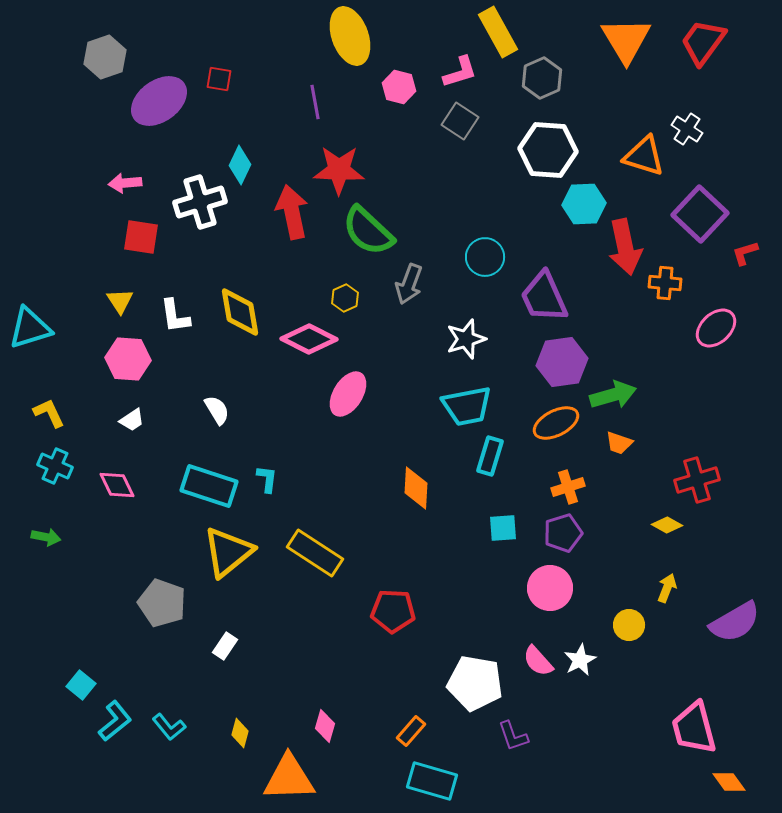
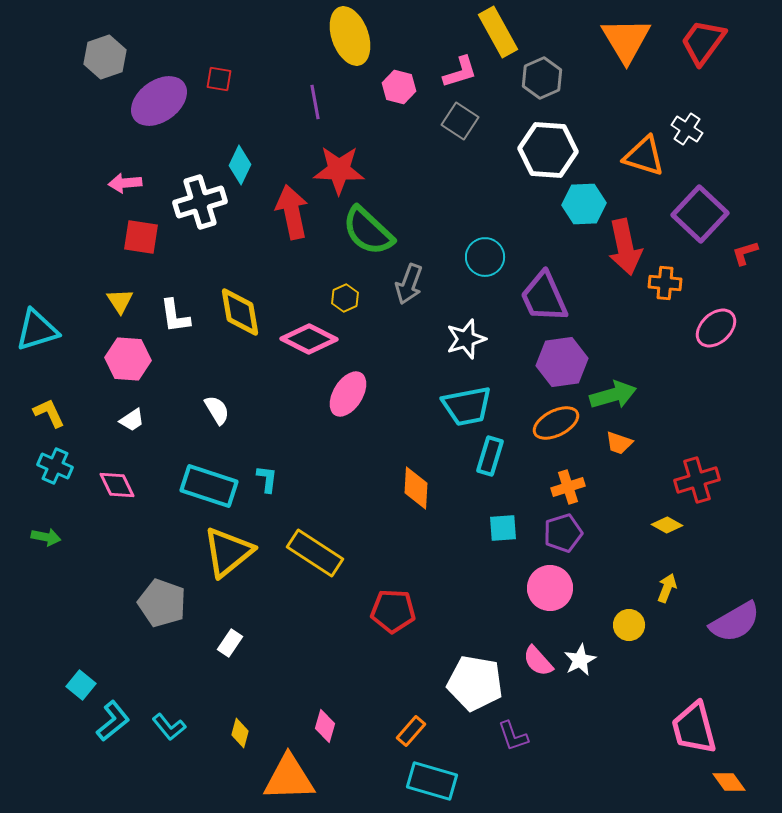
cyan triangle at (30, 328): moved 7 px right, 2 px down
white rectangle at (225, 646): moved 5 px right, 3 px up
cyan L-shape at (115, 721): moved 2 px left
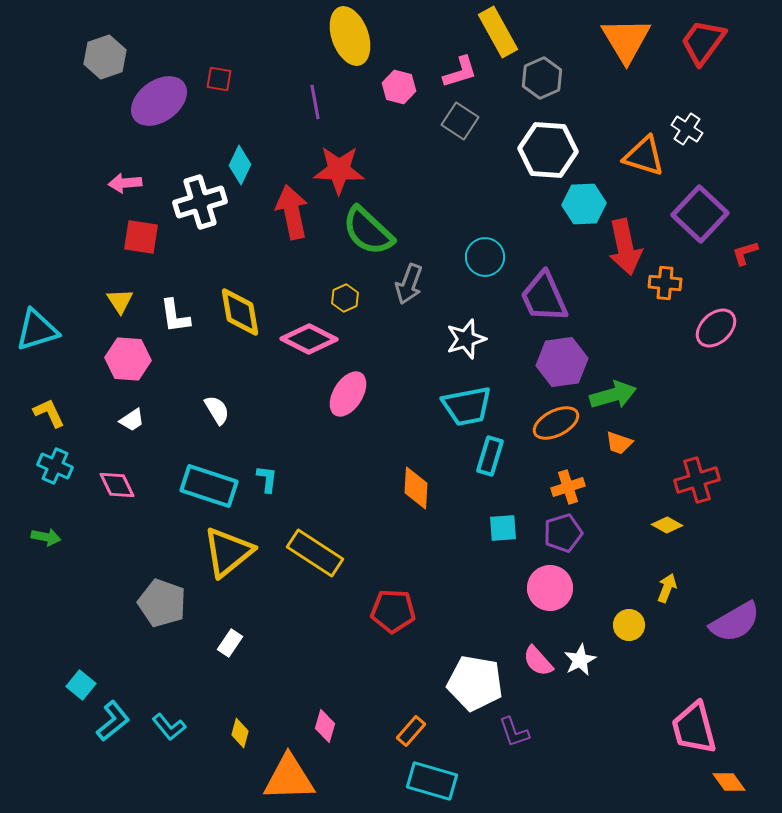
purple L-shape at (513, 736): moved 1 px right, 4 px up
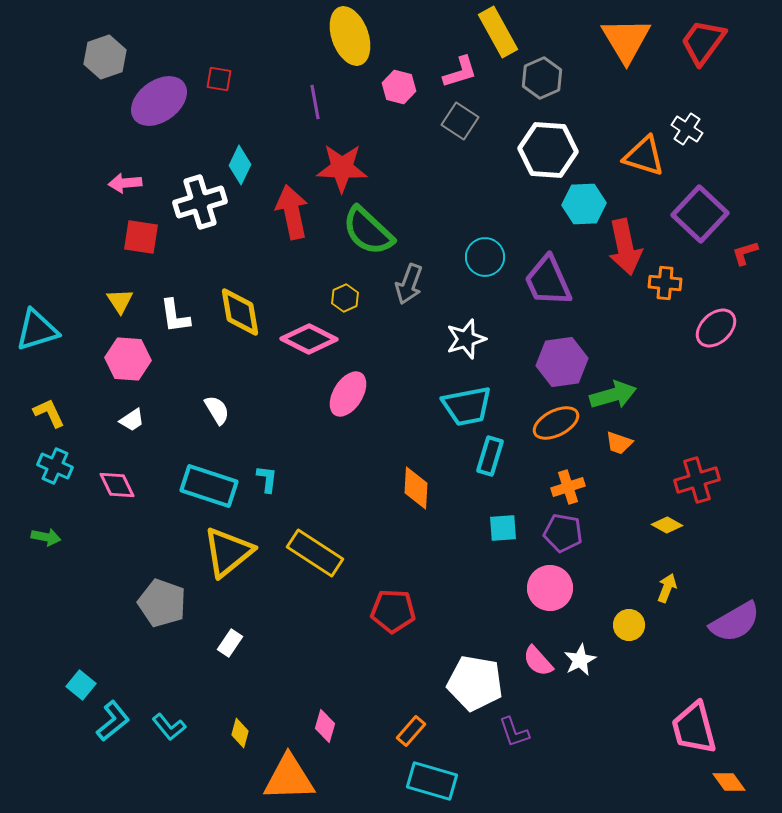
red star at (339, 170): moved 3 px right, 2 px up
purple trapezoid at (544, 297): moved 4 px right, 16 px up
purple pentagon at (563, 533): rotated 27 degrees clockwise
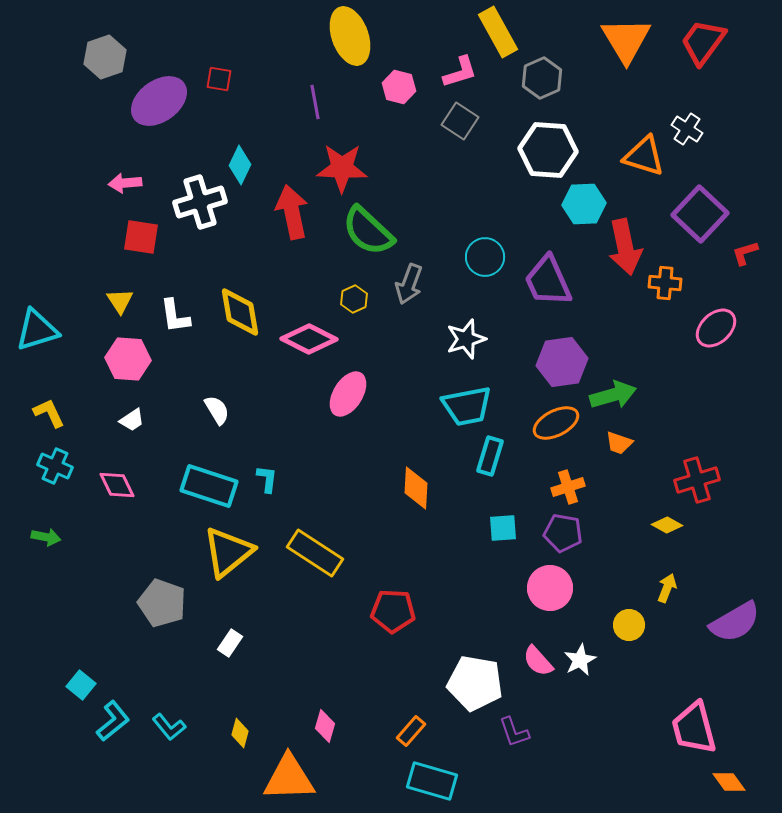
yellow hexagon at (345, 298): moved 9 px right, 1 px down
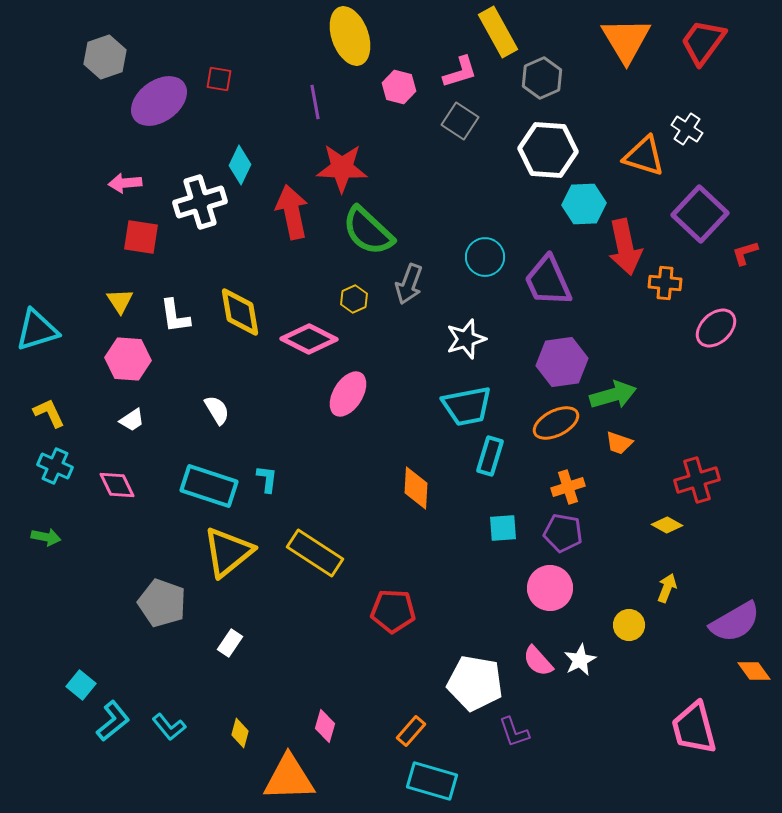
orange diamond at (729, 782): moved 25 px right, 111 px up
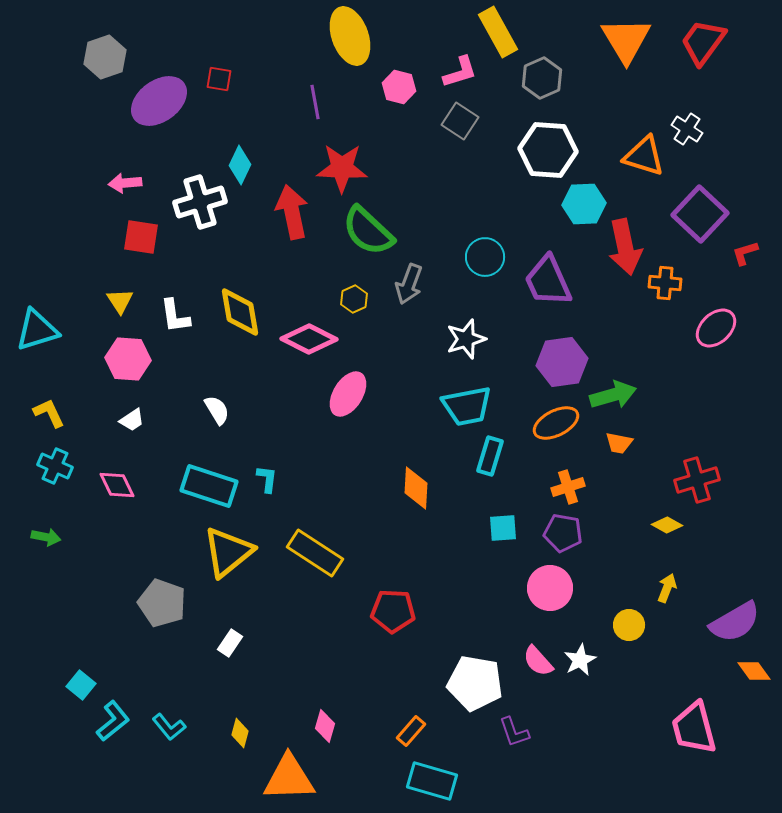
orange trapezoid at (619, 443): rotated 8 degrees counterclockwise
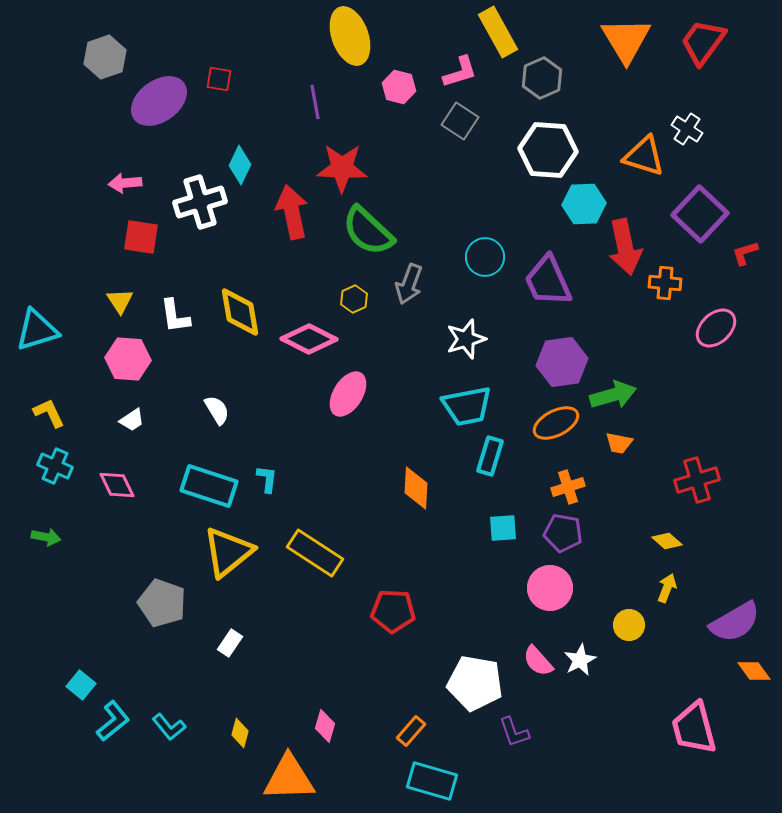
yellow diamond at (667, 525): moved 16 px down; rotated 12 degrees clockwise
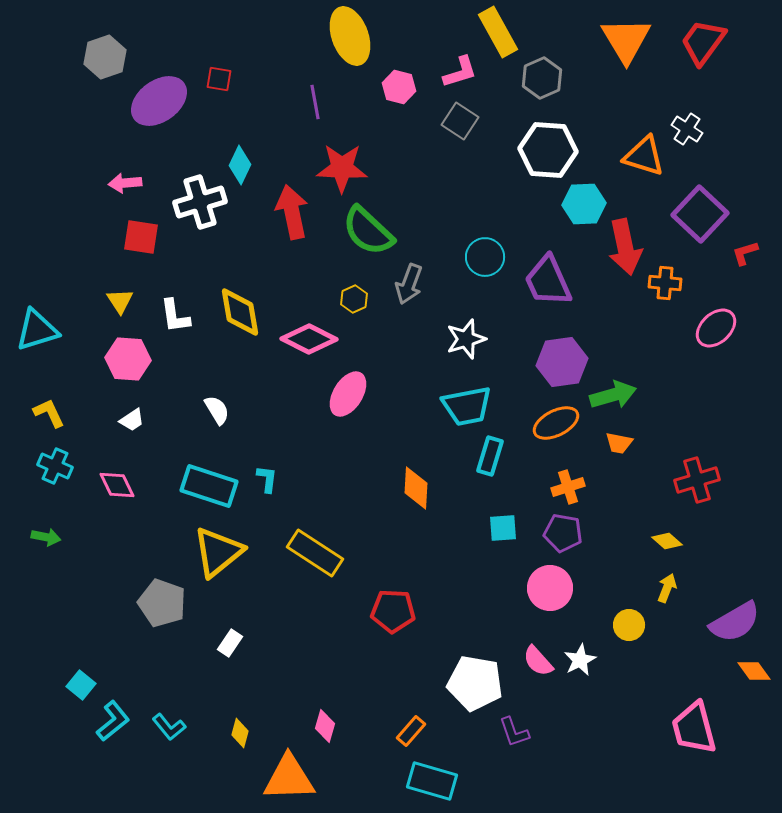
yellow triangle at (228, 552): moved 10 px left
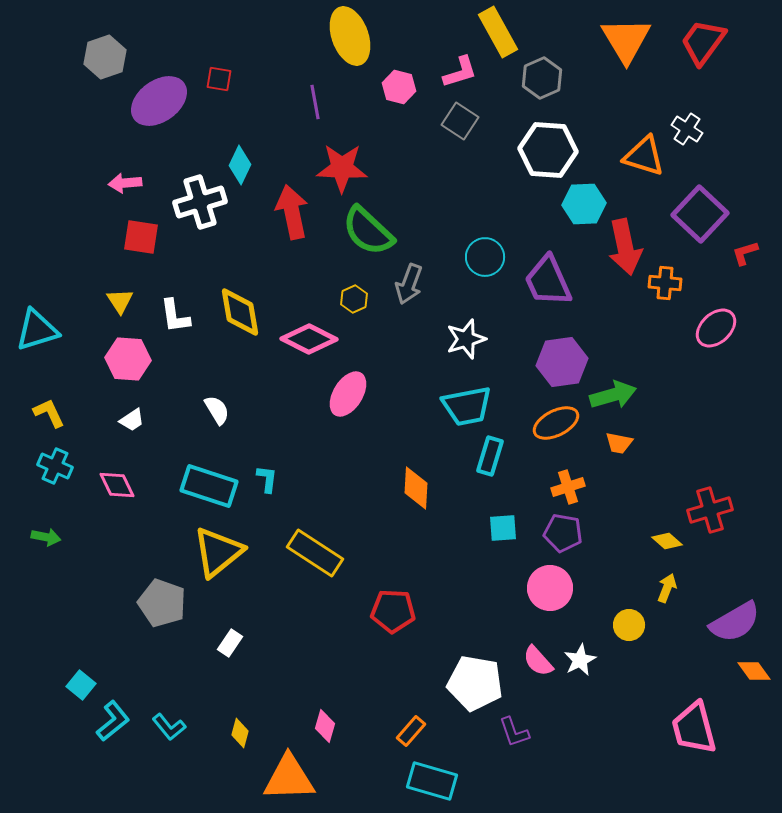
red cross at (697, 480): moved 13 px right, 30 px down
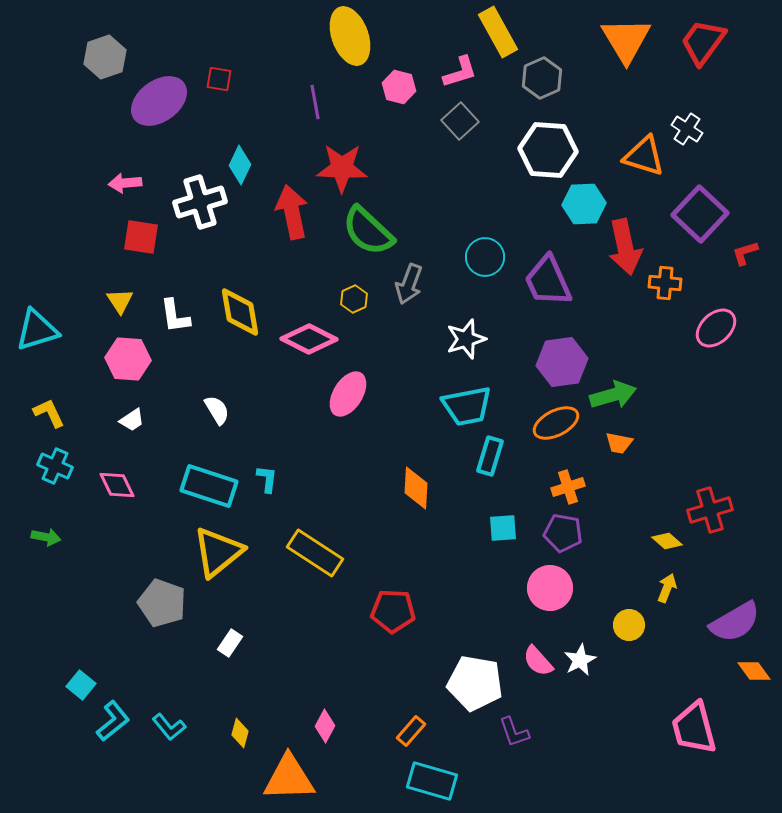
gray square at (460, 121): rotated 15 degrees clockwise
pink diamond at (325, 726): rotated 12 degrees clockwise
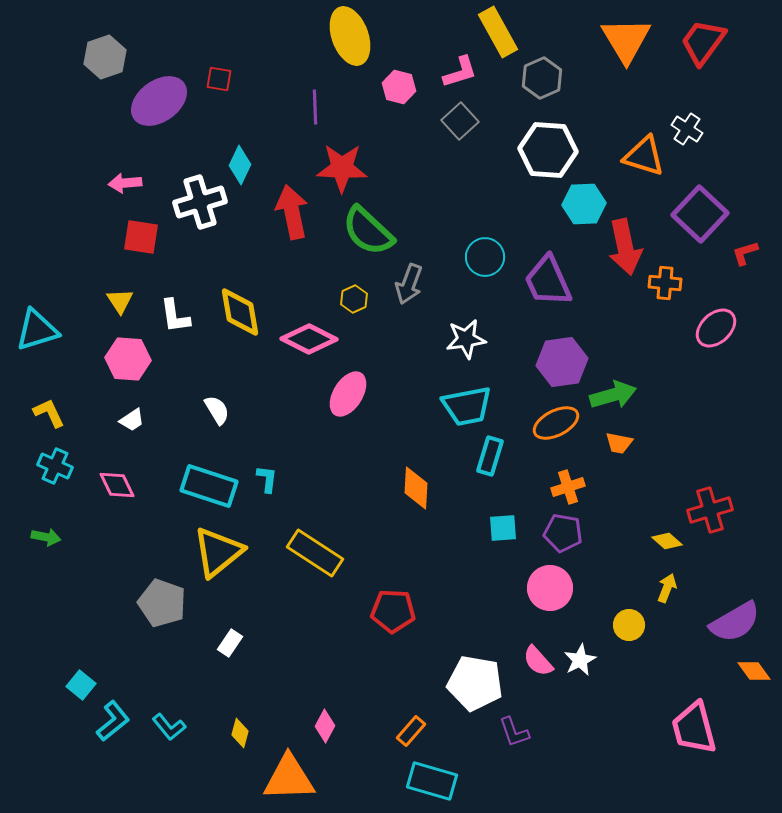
purple line at (315, 102): moved 5 px down; rotated 8 degrees clockwise
white star at (466, 339): rotated 9 degrees clockwise
